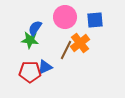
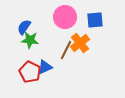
blue semicircle: moved 11 px left, 1 px up
red pentagon: rotated 25 degrees clockwise
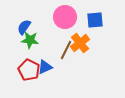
red pentagon: moved 1 px left, 2 px up
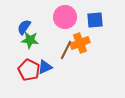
orange cross: rotated 18 degrees clockwise
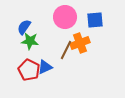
green star: moved 1 px down
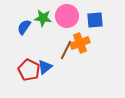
pink circle: moved 2 px right, 1 px up
green star: moved 13 px right, 23 px up
blue triangle: rotated 14 degrees counterclockwise
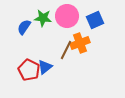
blue square: rotated 18 degrees counterclockwise
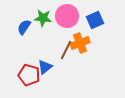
red pentagon: moved 5 px down; rotated 10 degrees counterclockwise
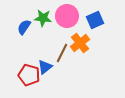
orange cross: rotated 18 degrees counterclockwise
brown line: moved 4 px left, 3 px down
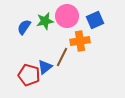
green star: moved 2 px right, 3 px down; rotated 18 degrees counterclockwise
orange cross: moved 2 px up; rotated 30 degrees clockwise
brown line: moved 4 px down
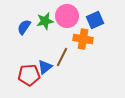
orange cross: moved 3 px right, 2 px up; rotated 18 degrees clockwise
red pentagon: rotated 20 degrees counterclockwise
